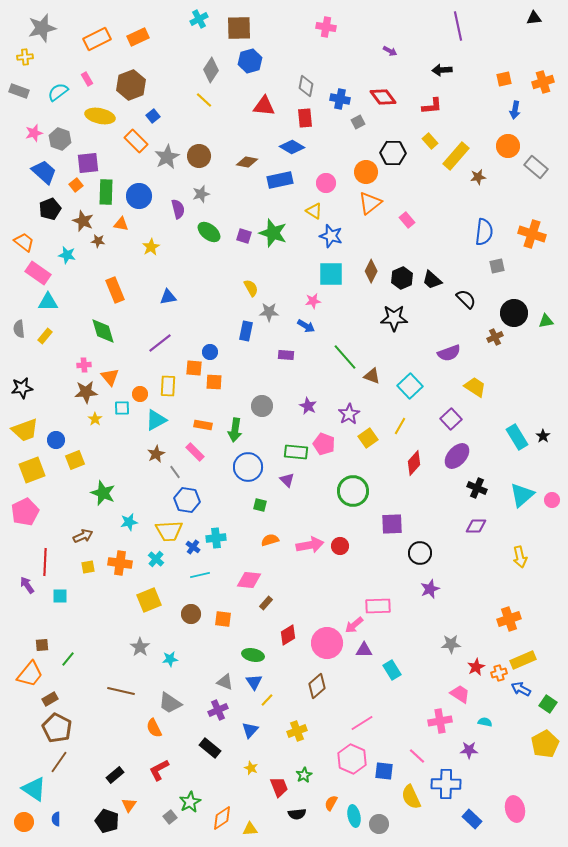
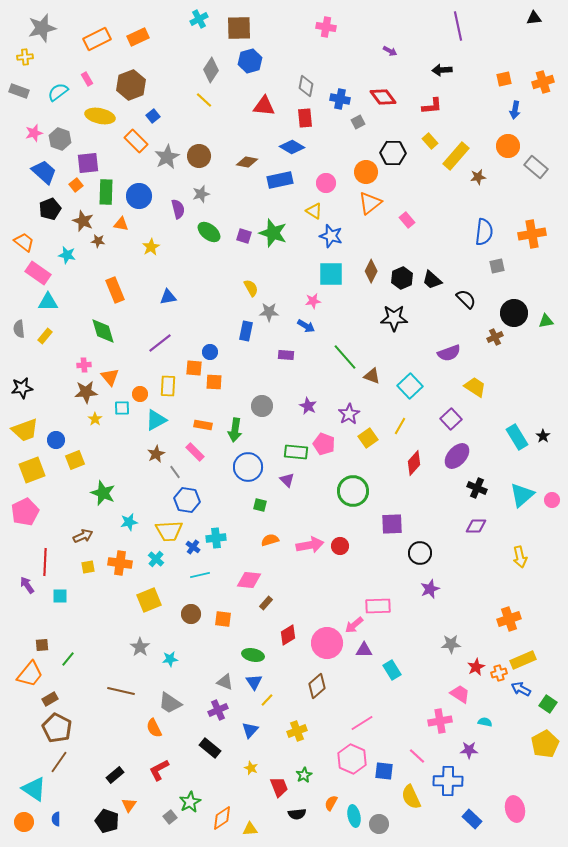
orange cross at (532, 234): rotated 28 degrees counterclockwise
blue cross at (446, 784): moved 2 px right, 3 px up
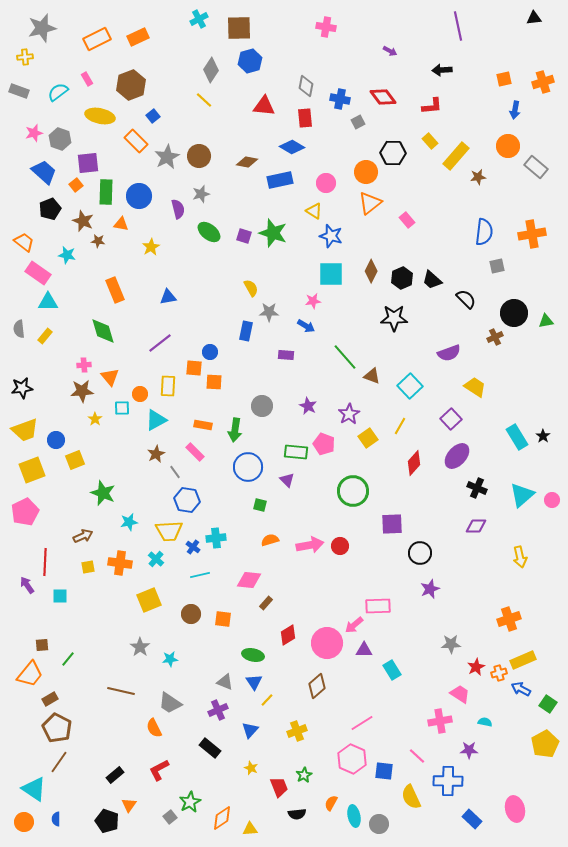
brown star at (86, 392): moved 4 px left, 1 px up
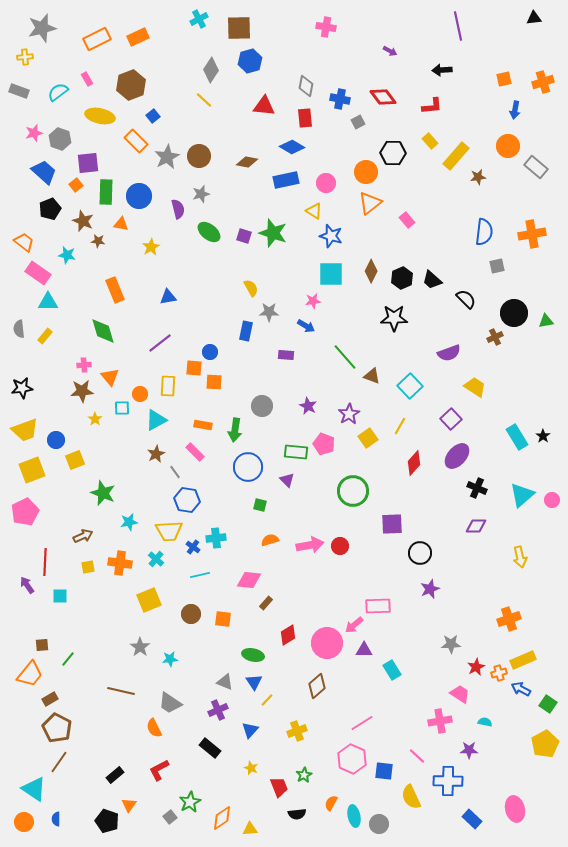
blue rectangle at (280, 180): moved 6 px right
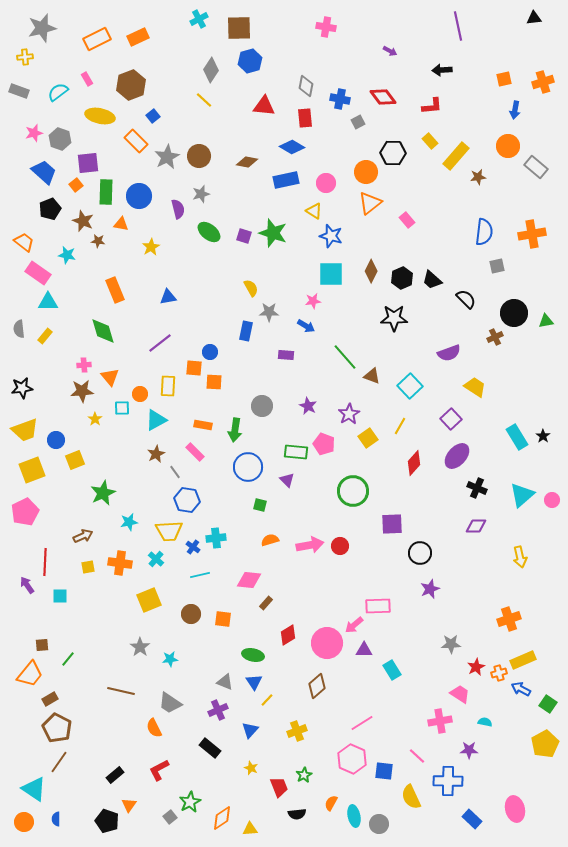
green star at (103, 493): rotated 25 degrees clockwise
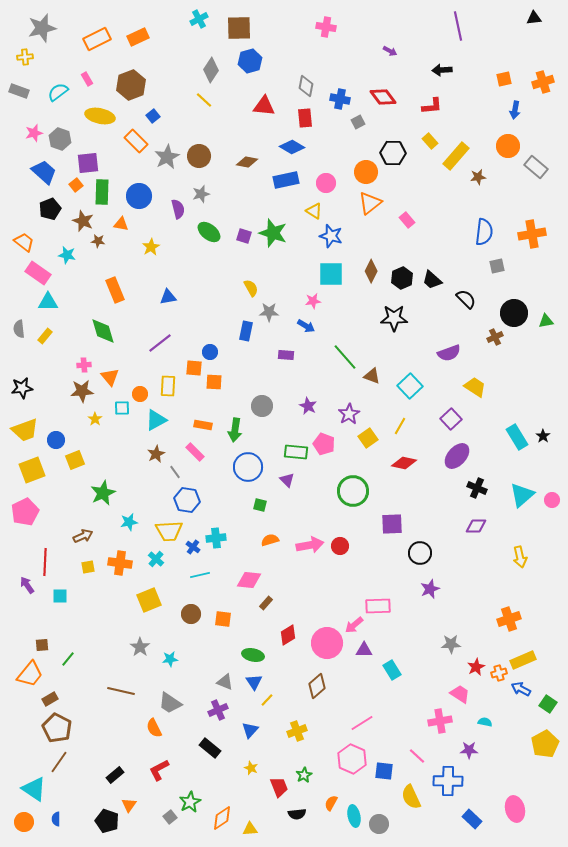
green rectangle at (106, 192): moved 4 px left
red diamond at (414, 463): moved 10 px left; rotated 60 degrees clockwise
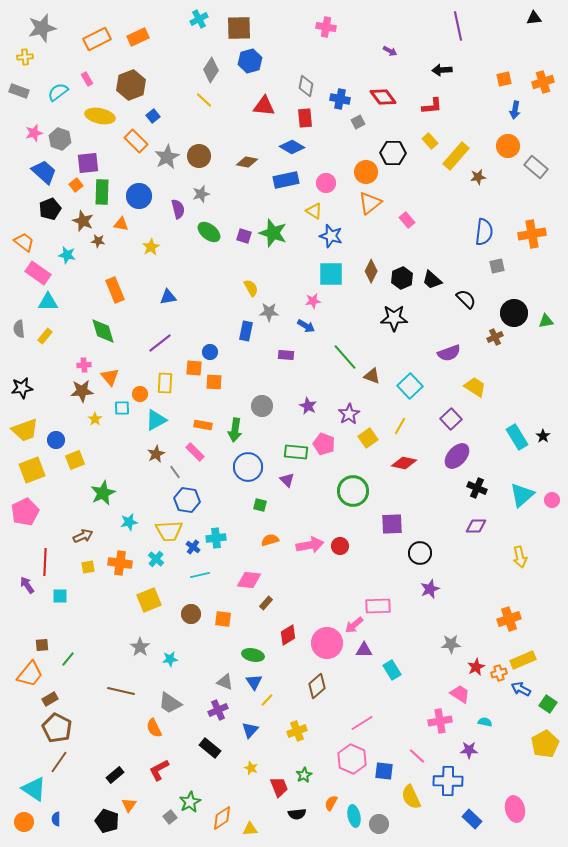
yellow rectangle at (168, 386): moved 3 px left, 3 px up
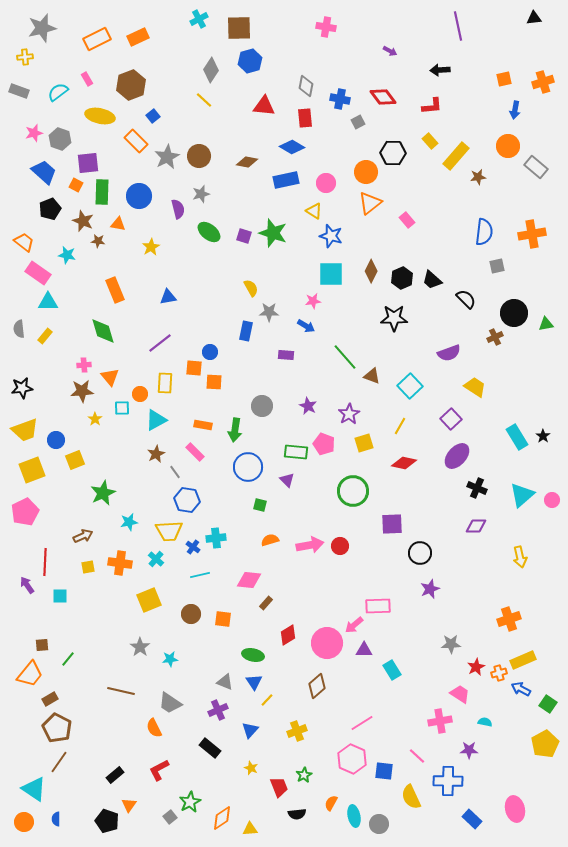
black arrow at (442, 70): moved 2 px left
orange square at (76, 185): rotated 24 degrees counterclockwise
orange triangle at (121, 224): moved 3 px left
green triangle at (546, 321): moved 3 px down
yellow square at (368, 438): moved 4 px left, 5 px down; rotated 18 degrees clockwise
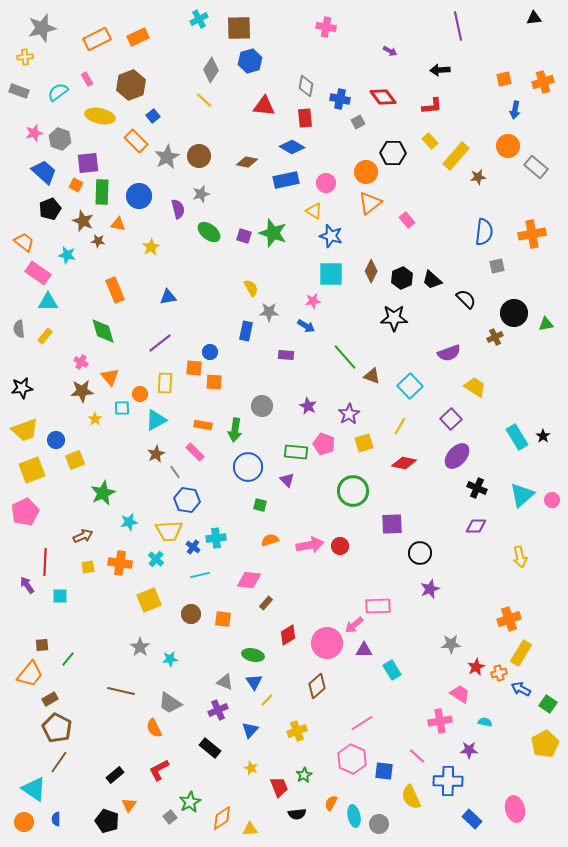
pink cross at (84, 365): moved 3 px left, 3 px up; rotated 32 degrees clockwise
yellow rectangle at (523, 660): moved 2 px left, 7 px up; rotated 35 degrees counterclockwise
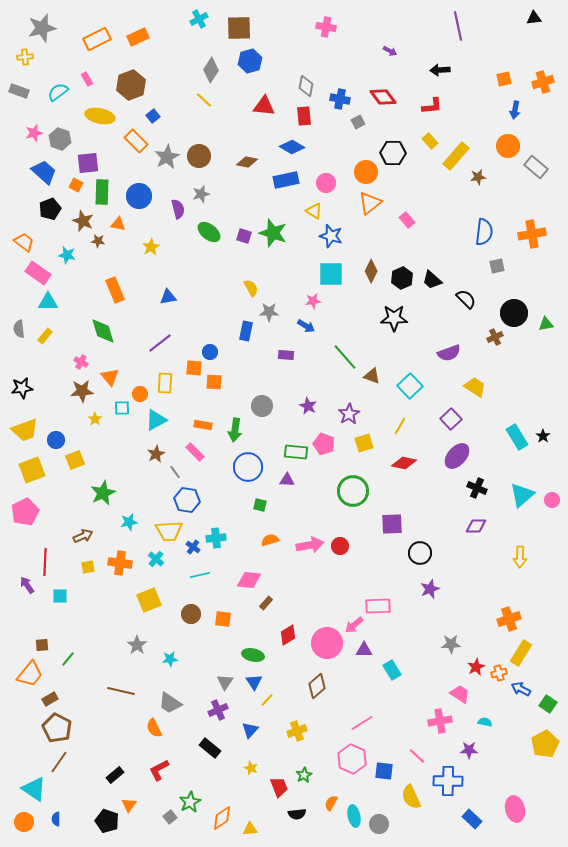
red rectangle at (305, 118): moved 1 px left, 2 px up
purple triangle at (287, 480): rotated 42 degrees counterclockwise
yellow arrow at (520, 557): rotated 15 degrees clockwise
gray star at (140, 647): moved 3 px left, 2 px up
gray triangle at (225, 682): rotated 42 degrees clockwise
